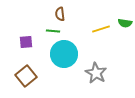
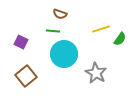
brown semicircle: rotated 64 degrees counterclockwise
green semicircle: moved 5 px left, 16 px down; rotated 64 degrees counterclockwise
purple square: moved 5 px left; rotated 32 degrees clockwise
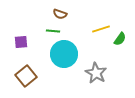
purple square: rotated 32 degrees counterclockwise
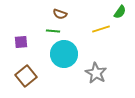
green semicircle: moved 27 px up
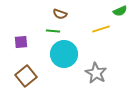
green semicircle: moved 1 px up; rotated 32 degrees clockwise
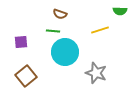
green semicircle: rotated 24 degrees clockwise
yellow line: moved 1 px left, 1 px down
cyan circle: moved 1 px right, 2 px up
gray star: rotated 10 degrees counterclockwise
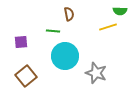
brown semicircle: moved 9 px right; rotated 120 degrees counterclockwise
yellow line: moved 8 px right, 3 px up
cyan circle: moved 4 px down
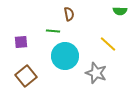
yellow line: moved 17 px down; rotated 60 degrees clockwise
